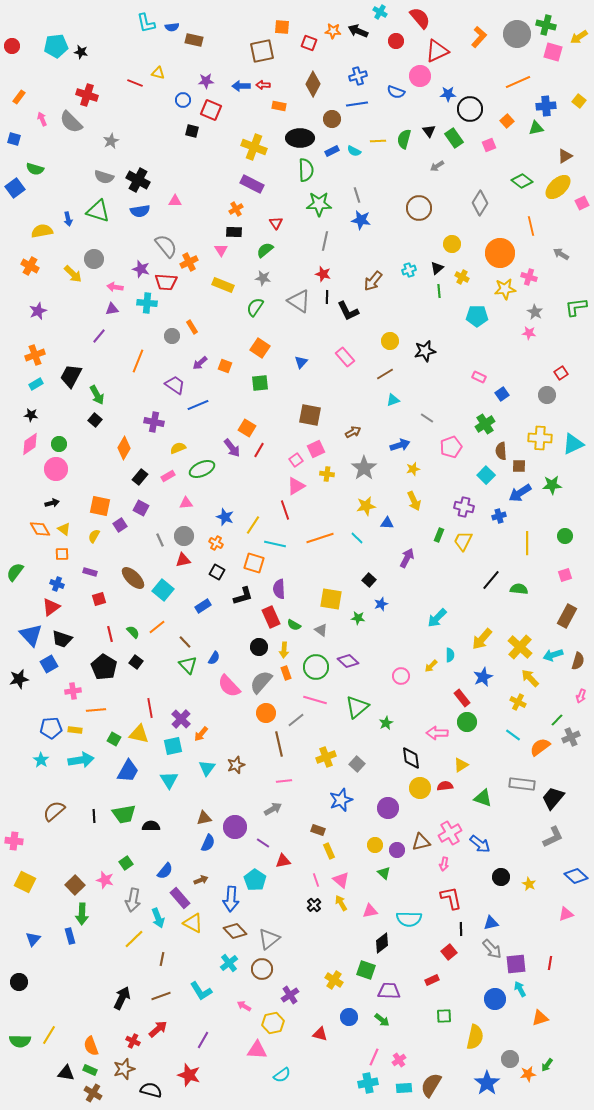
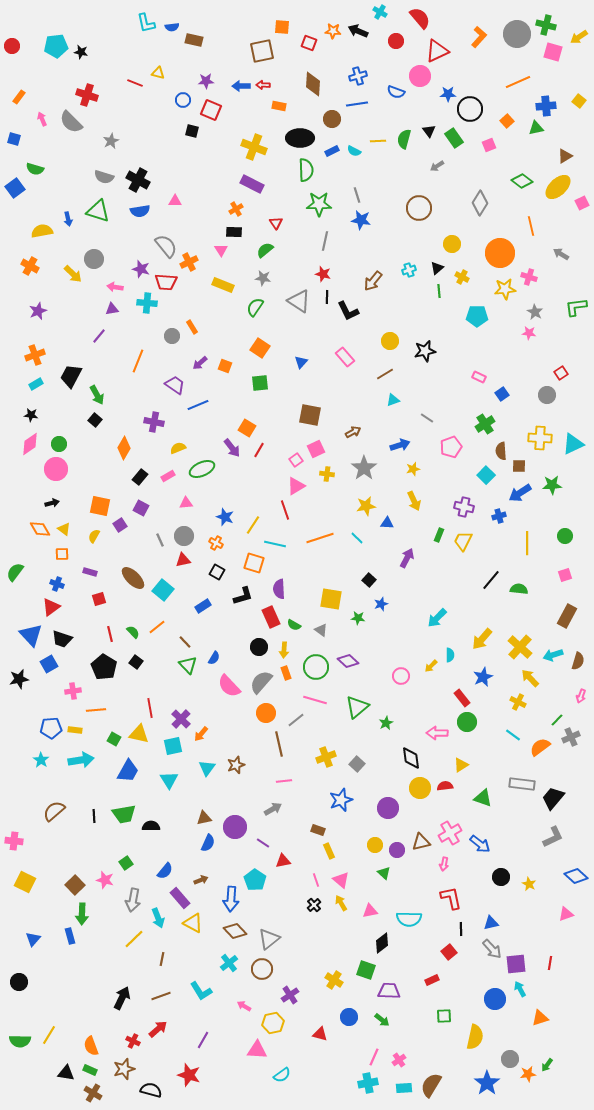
brown diamond at (313, 84): rotated 25 degrees counterclockwise
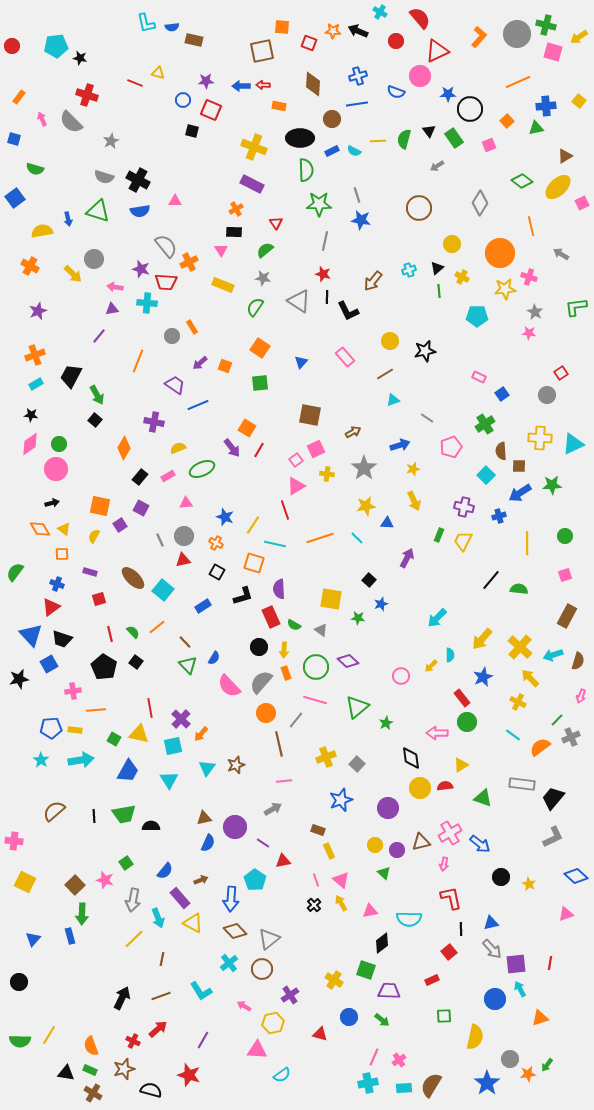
black star at (81, 52): moved 1 px left, 6 px down
blue square at (15, 188): moved 10 px down
gray line at (296, 720): rotated 12 degrees counterclockwise
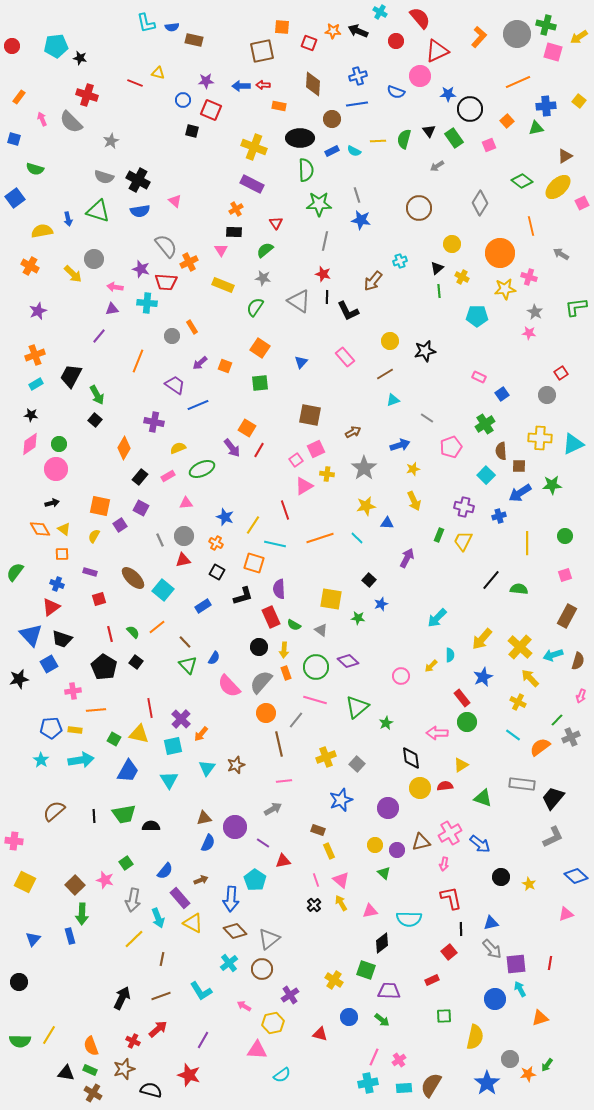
pink triangle at (175, 201): rotated 40 degrees clockwise
cyan cross at (409, 270): moved 9 px left, 9 px up
pink triangle at (296, 486): moved 8 px right
